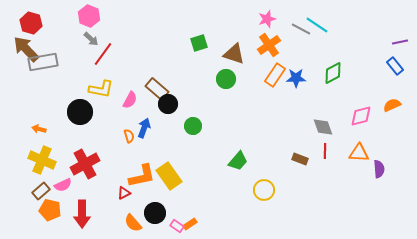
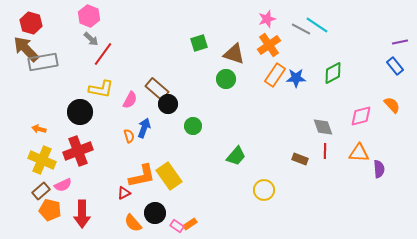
orange semicircle at (392, 105): rotated 72 degrees clockwise
green trapezoid at (238, 161): moved 2 px left, 5 px up
red cross at (85, 164): moved 7 px left, 13 px up; rotated 8 degrees clockwise
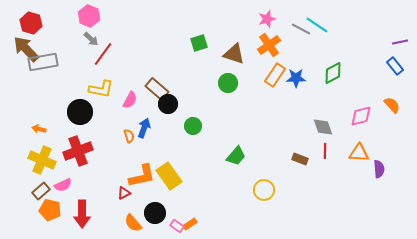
green circle at (226, 79): moved 2 px right, 4 px down
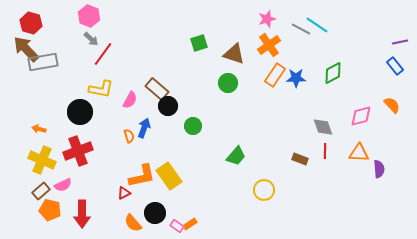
black circle at (168, 104): moved 2 px down
